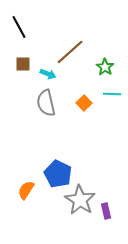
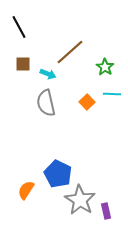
orange square: moved 3 px right, 1 px up
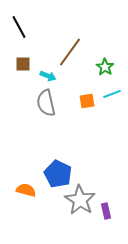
brown line: rotated 12 degrees counterclockwise
cyan arrow: moved 2 px down
cyan line: rotated 24 degrees counterclockwise
orange square: moved 1 px up; rotated 35 degrees clockwise
orange semicircle: rotated 72 degrees clockwise
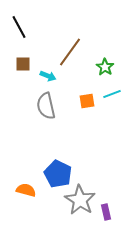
gray semicircle: moved 3 px down
purple rectangle: moved 1 px down
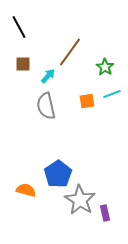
cyan arrow: rotated 70 degrees counterclockwise
blue pentagon: rotated 12 degrees clockwise
purple rectangle: moved 1 px left, 1 px down
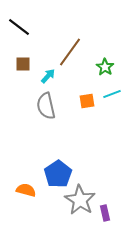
black line: rotated 25 degrees counterclockwise
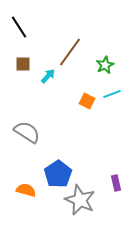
black line: rotated 20 degrees clockwise
green star: moved 2 px up; rotated 12 degrees clockwise
orange square: rotated 35 degrees clockwise
gray semicircle: moved 19 px left, 26 px down; rotated 136 degrees clockwise
gray star: rotated 8 degrees counterclockwise
purple rectangle: moved 11 px right, 30 px up
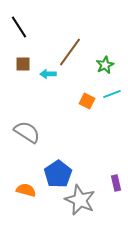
cyan arrow: moved 2 px up; rotated 133 degrees counterclockwise
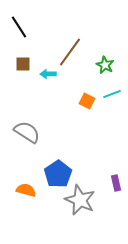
green star: rotated 18 degrees counterclockwise
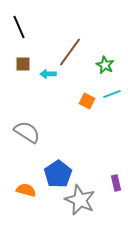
black line: rotated 10 degrees clockwise
